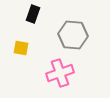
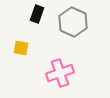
black rectangle: moved 4 px right
gray hexagon: moved 13 px up; rotated 20 degrees clockwise
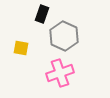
black rectangle: moved 5 px right
gray hexagon: moved 9 px left, 14 px down
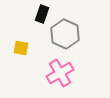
gray hexagon: moved 1 px right, 2 px up
pink cross: rotated 12 degrees counterclockwise
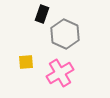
yellow square: moved 5 px right, 14 px down; rotated 14 degrees counterclockwise
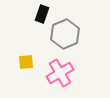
gray hexagon: rotated 12 degrees clockwise
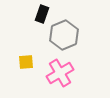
gray hexagon: moved 1 px left, 1 px down
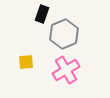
gray hexagon: moved 1 px up
pink cross: moved 6 px right, 3 px up
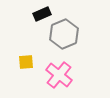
black rectangle: rotated 48 degrees clockwise
pink cross: moved 7 px left, 5 px down; rotated 20 degrees counterclockwise
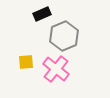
gray hexagon: moved 2 px down
pink cross: moved 3 px left, 6 px up
